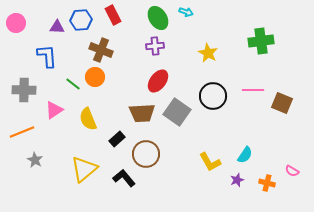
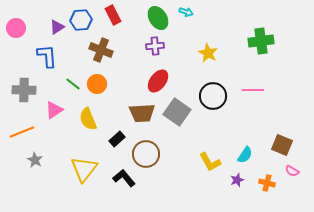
pink circle: moved 5 px down
purple triangle: rotated 35 degrees counterclockwise
orange circle: moved 2 px right, 7 px down
brown square: moved 42 px down
yellow triangle: rotated 12 degrees counterclockwise
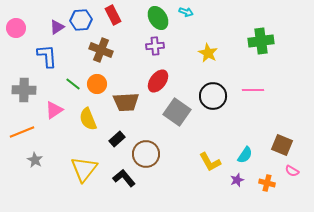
brown trapezoid: moved 16 px left, 11 px up
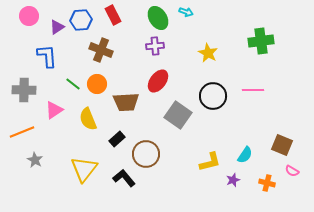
pink circle: moved 13 px right, 12 px up
gray square: moved 1 px right, 3 px down
yellow L-shape: rotated 75 degrees counterclockwise
purple star: moved 4 px left
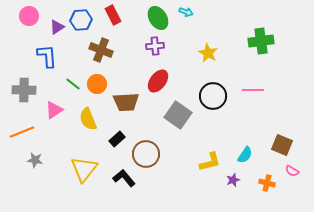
gray star: rotated 21 degrees counterclockwise
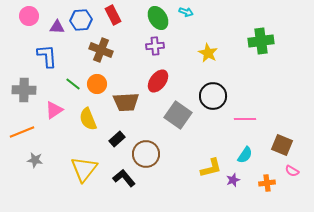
purple triangle: rotated 35 degrees clockwise
pink line: moved 8 px left, 29 px down
yellow L-shape: moved 1 px right, 6 px down
orange cross: rotated 21 degrees counterclockwise
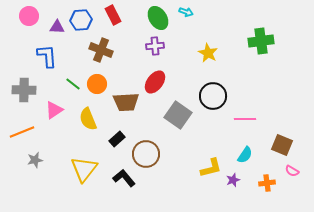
red ellipse: moved 3 px left, 1 px down
gray star: rotated 21 degrees counterclockwise
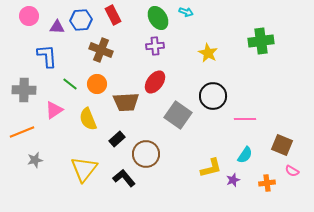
green line: moved 3 px left
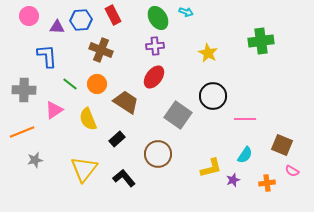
red ellipse: moved 1 px left, 5 px up
brown trapezoid: rotated 144 degrees counterclockwise
brown circle: moved 12 px right
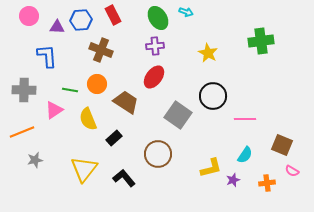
green line: moved 6 px down; rotated 28 degrees counterclockwise
black rectangle: moved 3 px left, 1 px up
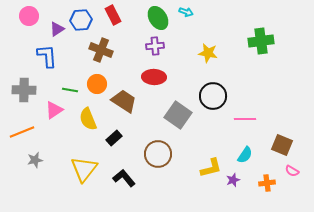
purple triangle: moved 2 px down; rotated 35 degrees counterclockwise
yellow star: rotated 18 degrees counterclockwise
red ellipse: rotated 55 degrees clockwise
brown trapezoid: moved 2 px left, 1 px up
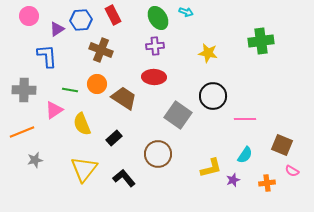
brown trapezoid: moved 3 px up
yellow semicircle: moved 6 px left, 5 px down
